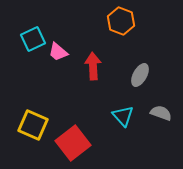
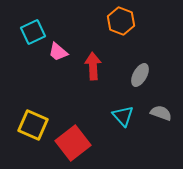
cyan square: moved 7 px up
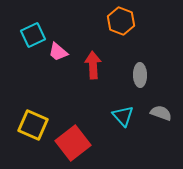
cyan square: moved 3 px down
red arrow: moved 1 px up
gray ellipse: rotated 30 degrees counterclockwise
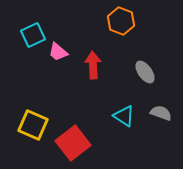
gray ellipse: moved 5 px right, 3 px up; rotated 35 degrees counterclockwise
cyan triangle: moved 1 px right; rotated 15 degrees counterclockwise
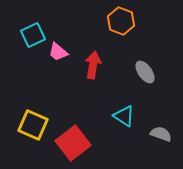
red arrow: rotated 12 degrees clockwise
gray semicircle: moved 21 px down
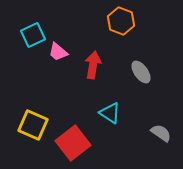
gray ellipse: moved 4 px left
cyan triangle: moved 14 px left, 3 px up
gray semicircle: moved 1 px up; rotated 15 degrees clockwise
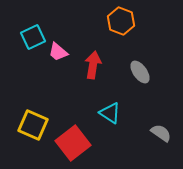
cyan square: moved 2 px down
gray ellipse: moved 1 px left
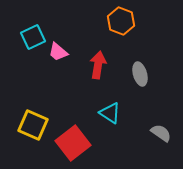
red arrow: moved 5 px right
gray ellipse: moved 2 px down; rotated 20 degrees clockwise
